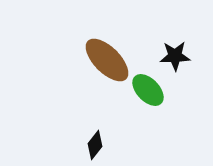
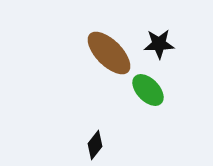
black star: moved 16 px left, 12 px up
brown ellipse: moved 2 px right, 7 px up
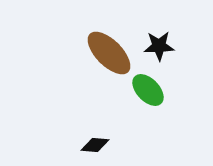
black star: moved 2 px down
black diamond: rotated 56 degrees clockwise
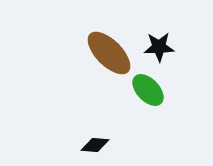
black star: moved 1 px down
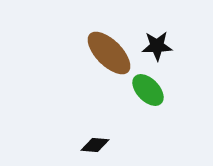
black star: moved 2 px left, 1 px up
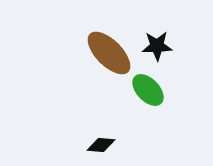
black diamond: moved 6 px right
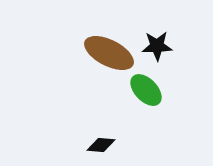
brown ellipse: rotated 18 degrees counterclockwise
green ellipse: moved 2 px left
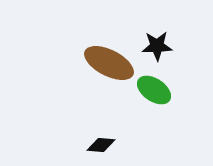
brown ellipse: moved 10 px down
green ellipse: moved 8 px right; rotated 12 degrees counterclockwise
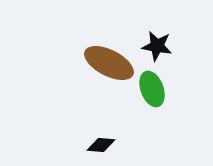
black star: rotated 12 degrees clockwise
green ellipse: moved 2 px left, 1 px up; rotated 36 degrees clockwise
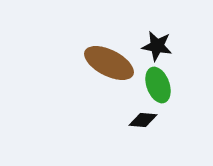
green ellipse: moved 6 px right, 4 px up
black diamond: moved 42 px right, 25 px up
